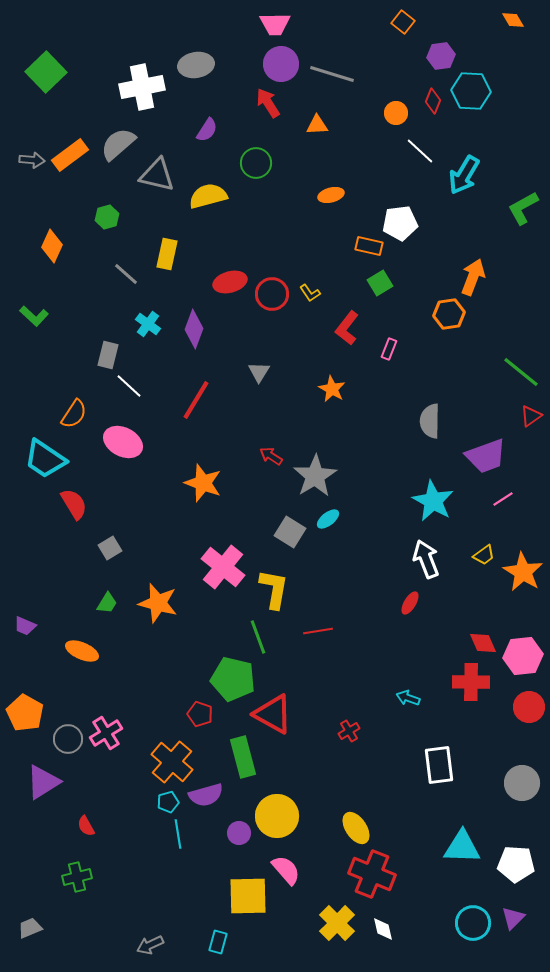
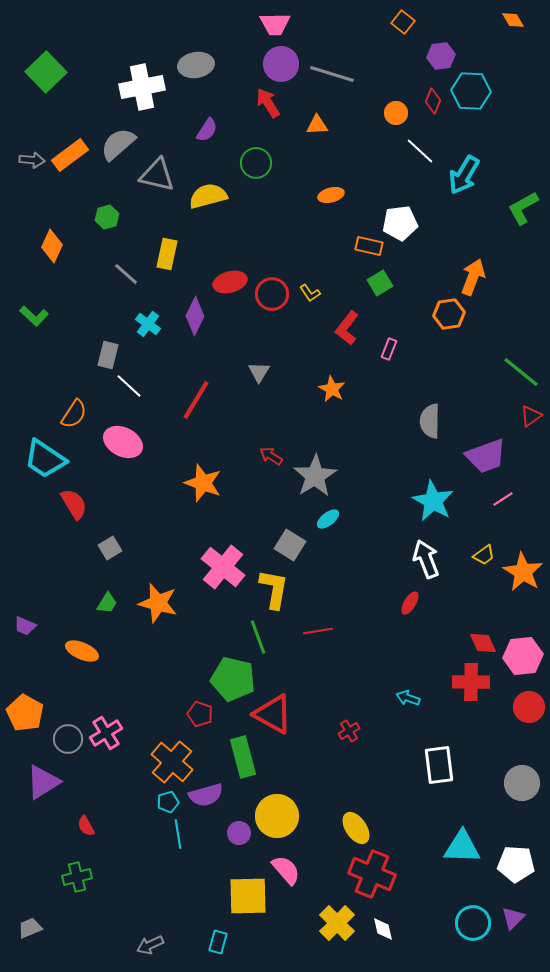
purple diamond at (194, 329): moved 1 px right, 13 px up; rotated 6 degrees clockwise
gray square at (290, 532): moved 13 px down
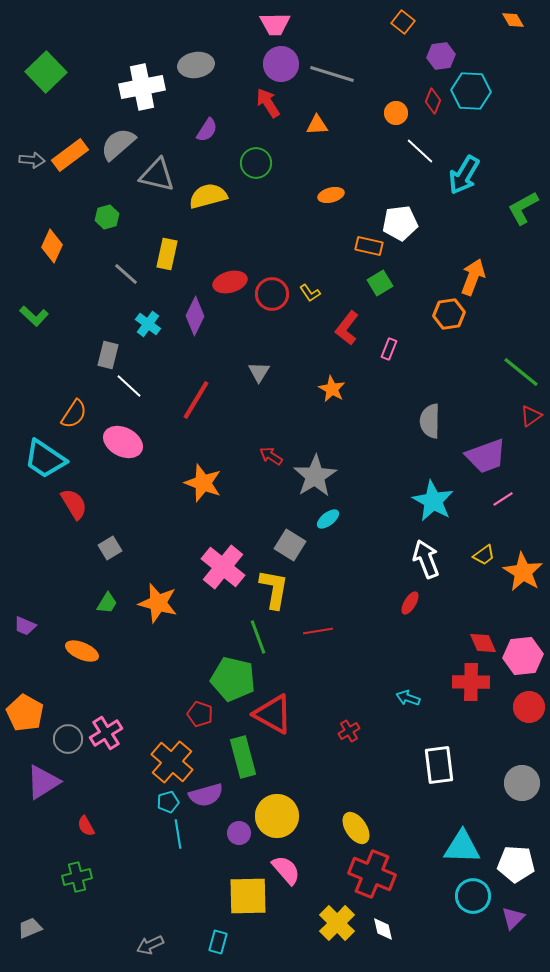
cyan circle at (473, 923): moved 27 px up
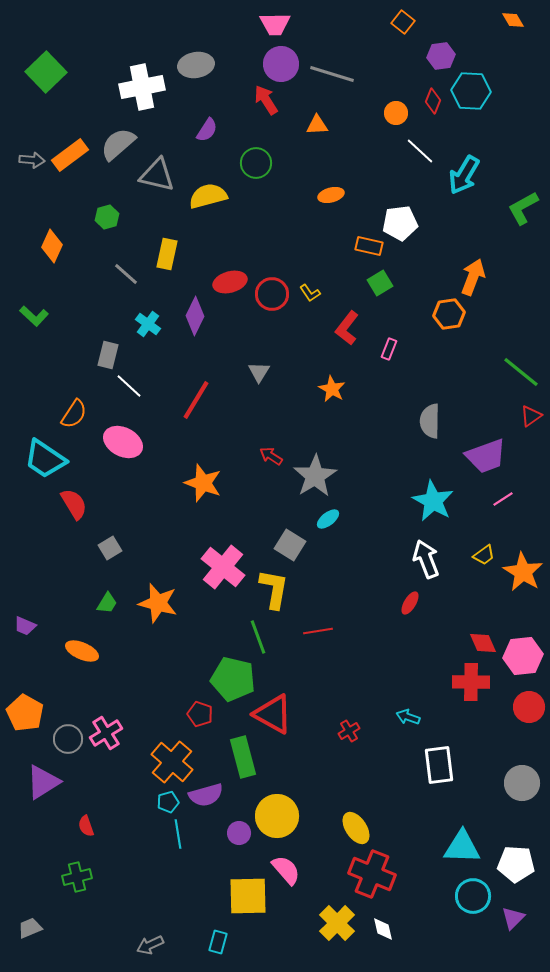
red arrow at (268, 103): moved 2 px left, 3 px up
cyan arrow at (408, 698): moved 19 px down
red semicircle at (86, 826): rotated 10 degrees clockwise
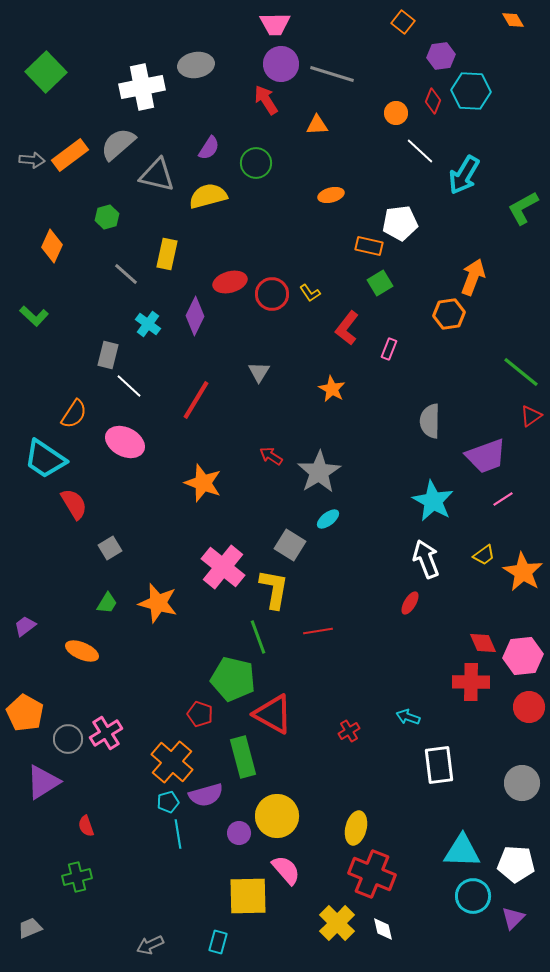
purple semicircle at (207, 130): moved 2 px right, 18 px down
pink ellipse at (123, 442): moved 2 px right
gray star at (315, 476): moved 4 px right, 4 px up
purple trapezoid at (25, 626): rotated 120 degrees clockwise
yellow ellipse at (356, 828): rotated 48 degrees clockwise
cyan triangle at (462, 847): moved 4 px down
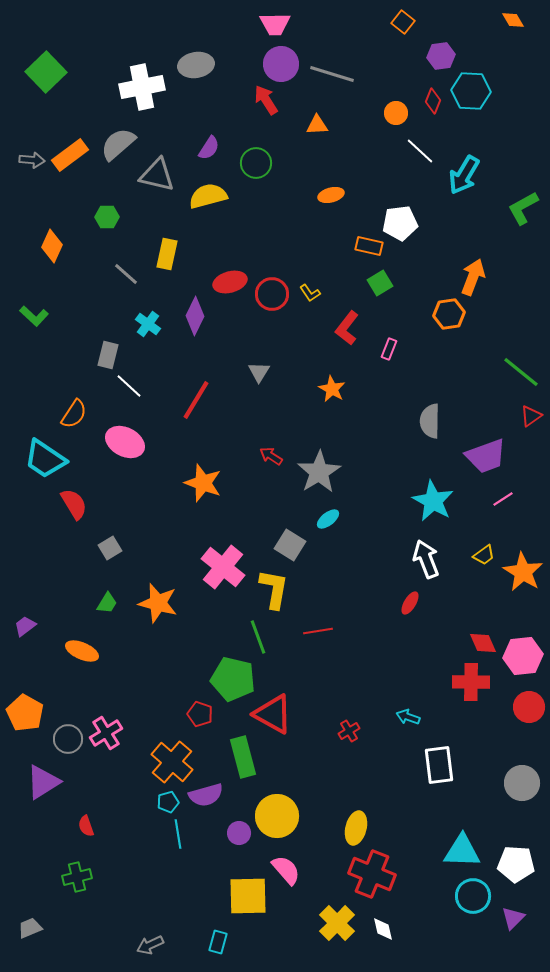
green hexagon at (107, 217): rotated 15 degrees clockwise
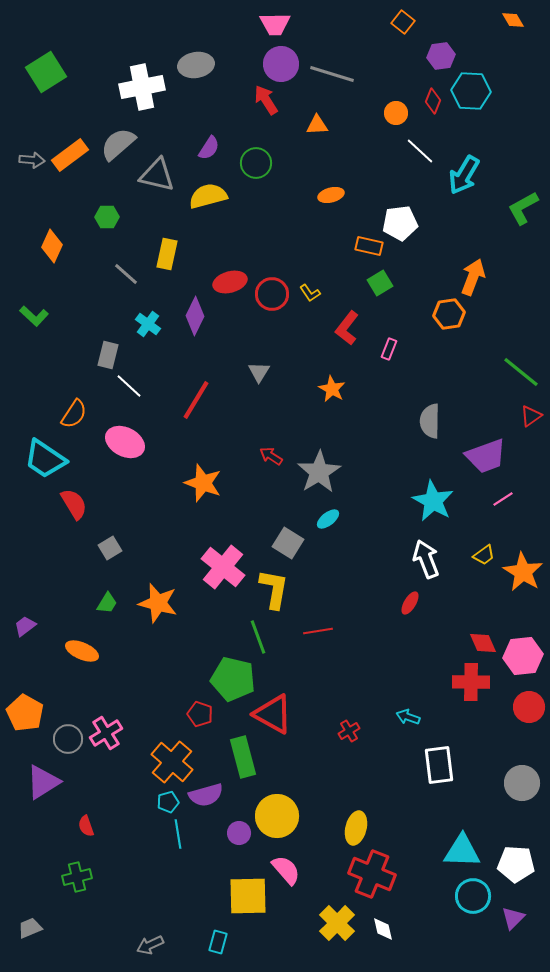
green square at (46, 72): rotated 12 degrees clockwise
gray square at (290, 545): moved 2 px left, 2 px up
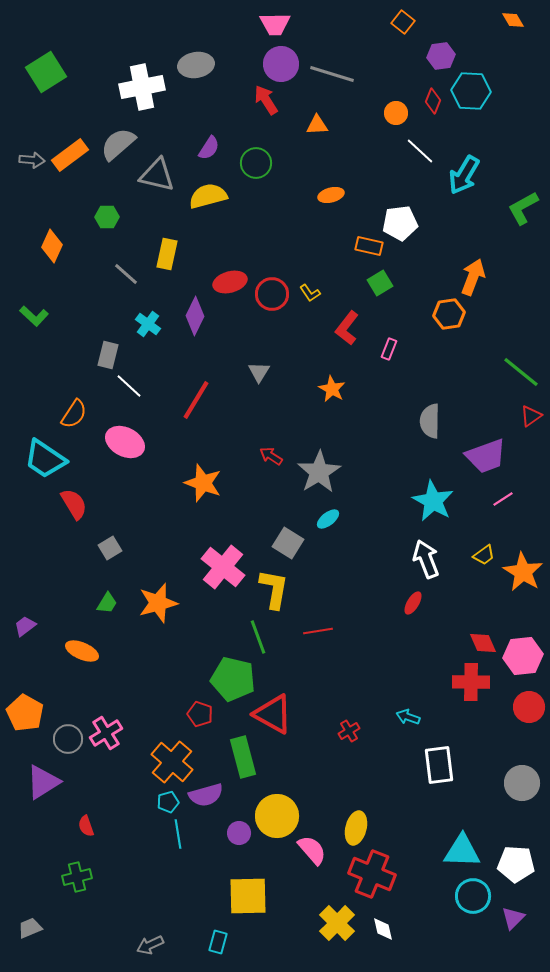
orange star at (158, 603): rotated 30 degrees counterclockwise
red ellipse at (410, 603): moved 3 px right
pink semicircle at (286, 870): moved 26 px right, 20 px up
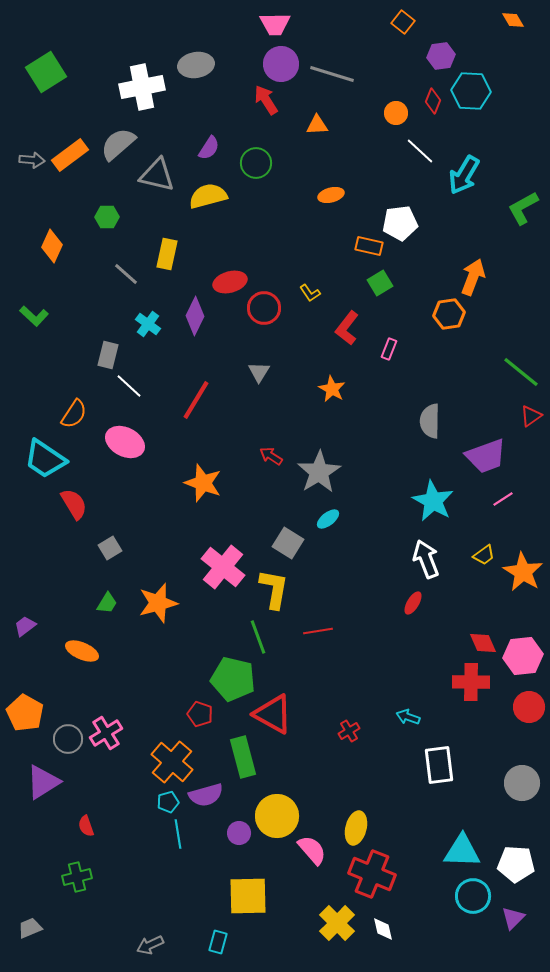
red circle at (272, 294): moved 8 px left, 14 px down
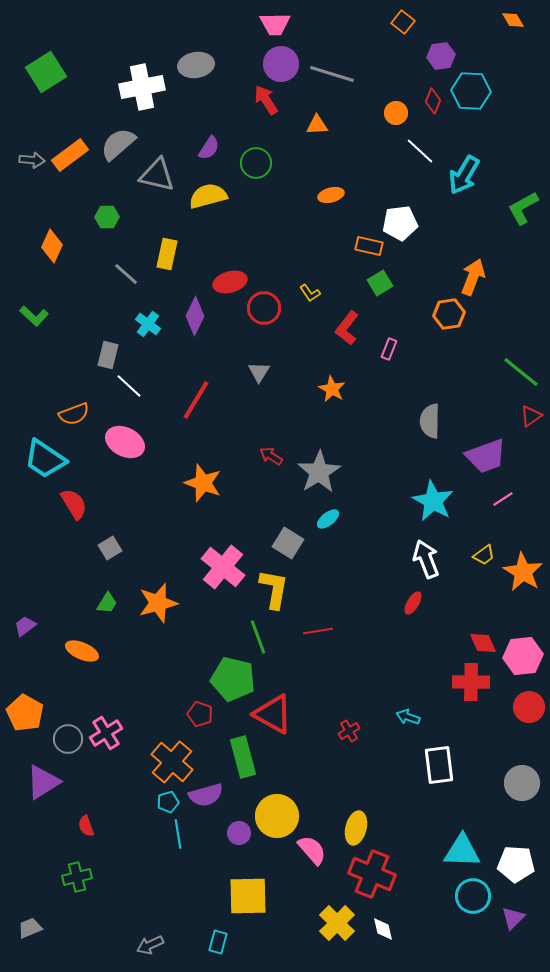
orange semicircle at (74, 414): rotated 36 degrees clockwise
